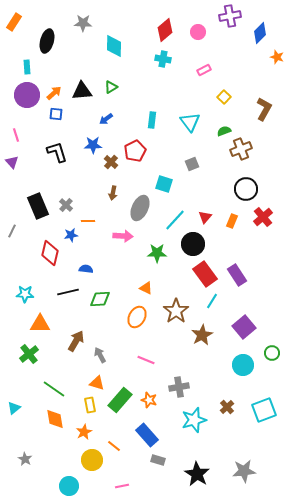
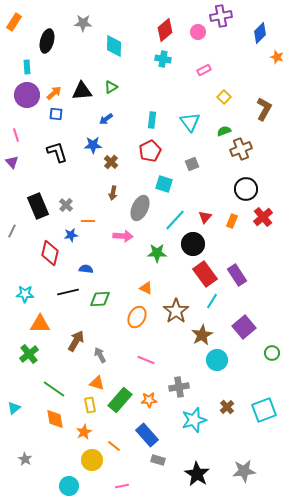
purple cross at (230, 16): moved 9 px left
red pentagon at (135, 151): moved 15 px right
cyan circle at (243, 365): moved 26 px left, 5 px up
orange star at (149, 400): rotated 21 degrees counterclockwise
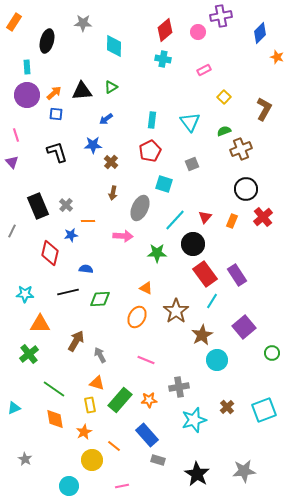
cyan triangle at (14, 408): rotated 16 degrees clockwise
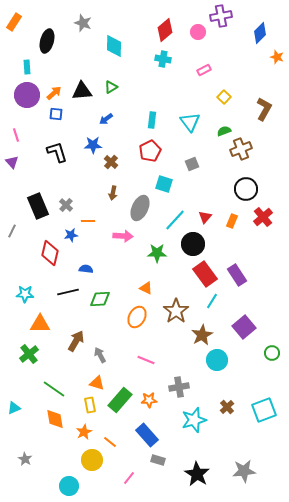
gray star at (83, 23): rotated 18 degrees clockwise
orange line at (114, 446): moved 4 px left, 4 px up
pink line at (122, 486): moved 7 px right, 8 px up; rotated 40 degrees counterclockwise
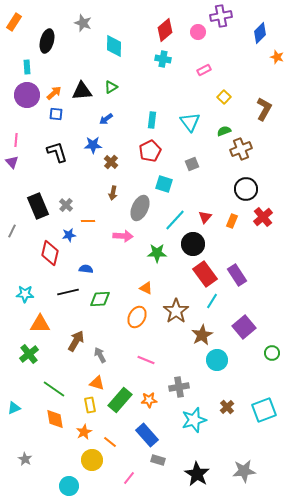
pink line at (16, 135): moved 5 px down; rotated 24 degrees clockwise
blue star at (71, 235): moved 2 px left
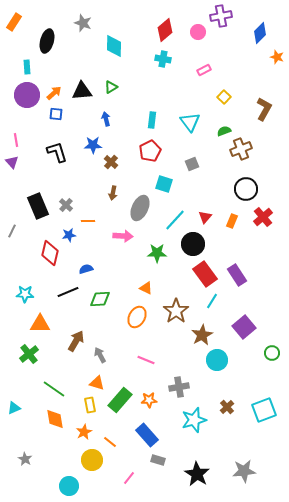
blue arrow at (106, 119): rotated 112 degrees clockwise
pink line at (16, 140): rotated 16 degrees counterclockwise
blue semicircle at (86, 269): rotated 24 degrees counterclockwise
black line at (68, 292): rotated 10 degrees counterclockwise
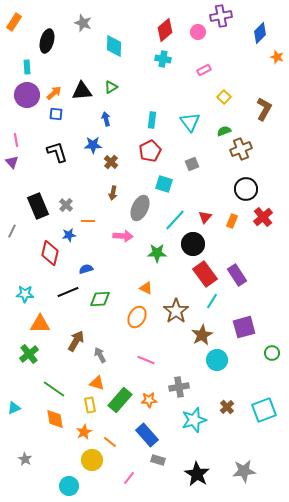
purple square at (244, 327): rotated 25 degrees clockwise
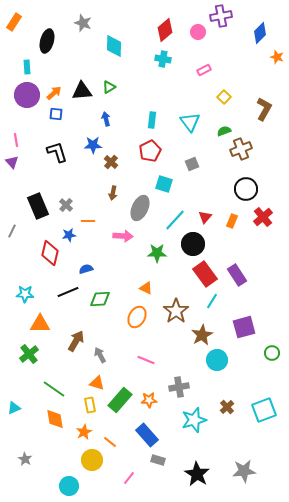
green triangle at (111, 87): moved 2 px left
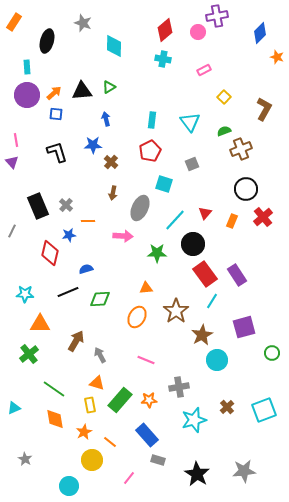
purple cross at (221, 16): moved 4 px left
red triangle at (205, 217): moved 4 px up
orange triangle at (146, 288): rotated 32 degrees counterclockwise
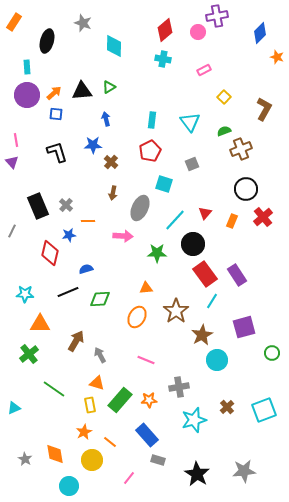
orange diamond at (55, 419): moved 35 px down
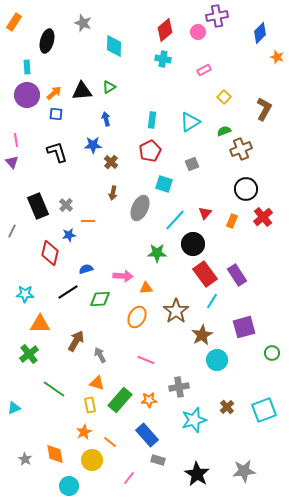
cyan triangle at (190, 122): rotated 35 degrees clockwise
pink arrow at (123, 236): moved 40 px down
black line at (68, 292): rotated 10 degrees counterclockwise
